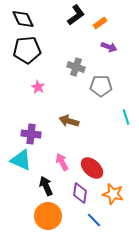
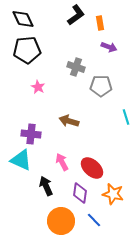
orange rectangle: rotated 64 degrees counterclockwise
orange circle: moved 13 px right, 5 px down
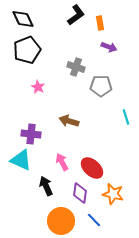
black pentagon: rotated 16 degrees counterclockwise
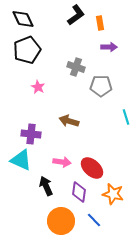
purple arrow: rotated 21 degrees counterclockwise
pink arrow: rotated 126 degrees clockwise
purple diamond: moved 1 px left, 1 px up
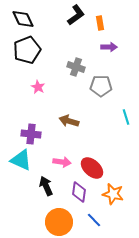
orange circle: moved 2 px left, 1 px down
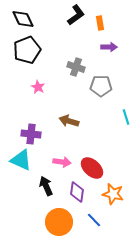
purple diamond: moved 2 px left
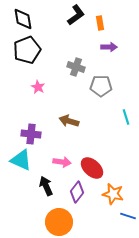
black diamond: rotated 15 degrees clockwise
purple diamond: rotated 30 degrees clockwise
blue line: moved 34 px right, 4 px up; rotated 28 degrees counterclockwise
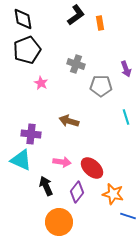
purple arrow: moved 17 px right, 22 px down; rotated 70 degrees clockwise
gray cross: moved 3 px up
pink star: moved 3 px right, 4 px up
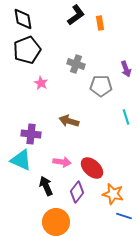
blue line: moved 4 px left
orange circle: moved 3 px left
